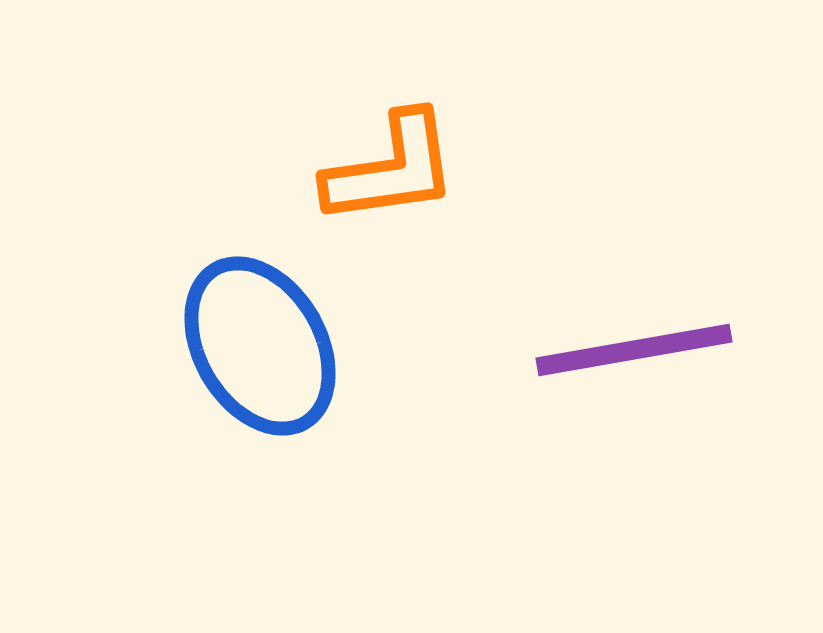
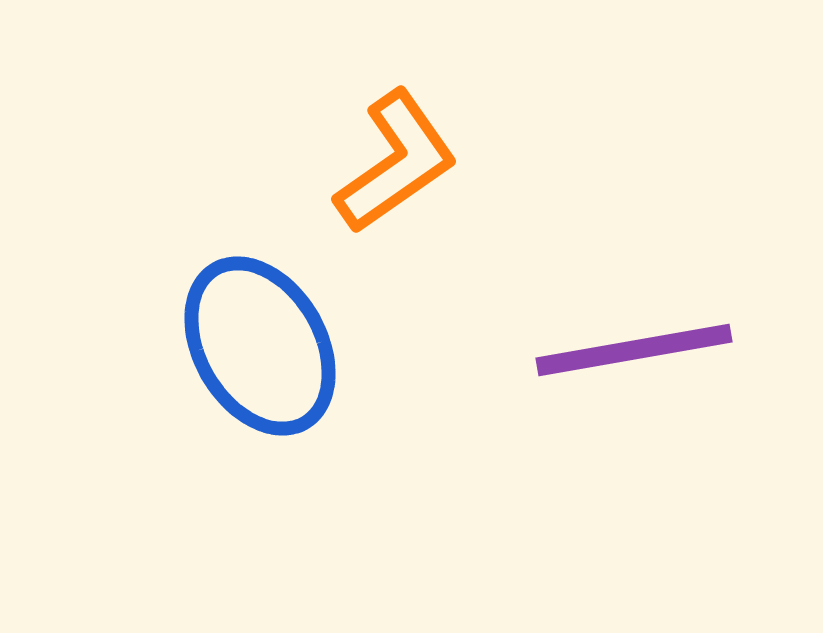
orange L-shape: moved 5 px right, 7 px up; rotated 27 degrees counterclockwise
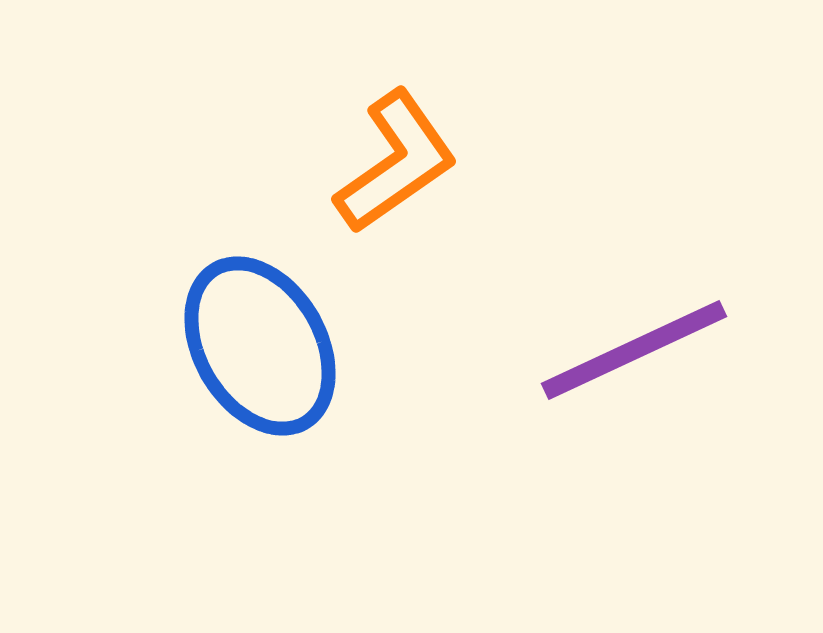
purple line: rotated 15 degrees counterclockwise
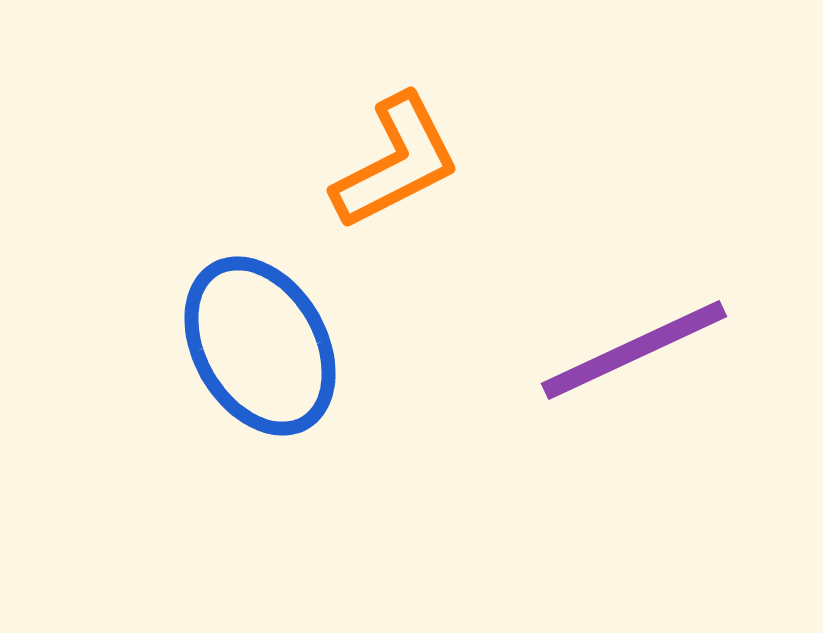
orange L-shape: rotated 8 degrees clockwise
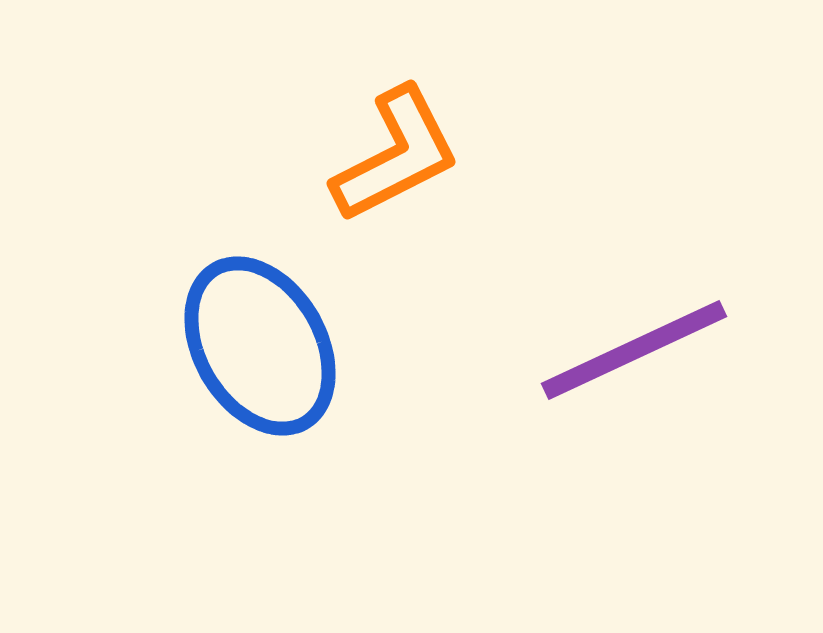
orange L-shape: moved 7 px up
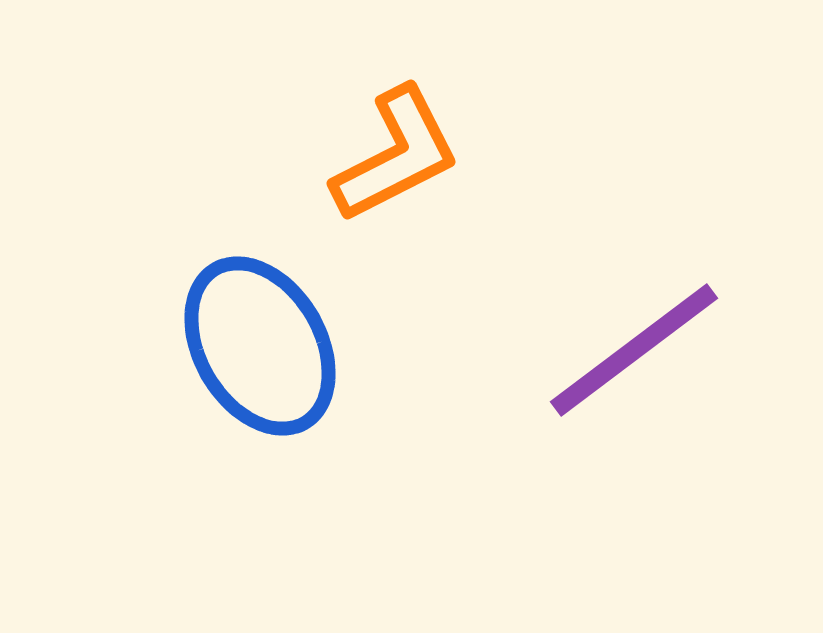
purple line: rotated 12 degrees counterclockwise
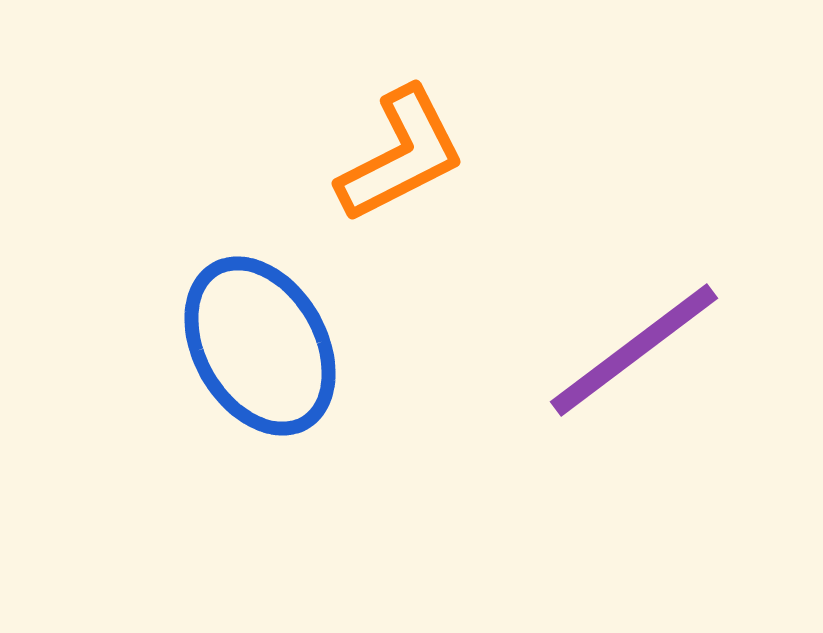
orange L-shape: moved 5 px right
